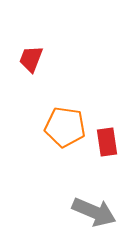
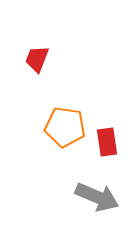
red trapezoid: moved 6 px right
gray arrow: moved 3 px right, 15 px up
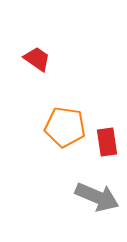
red trapezoid: rotated 104 degrees clockwise
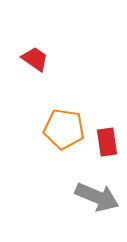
red trapezoid: moved 2 px left
orange pentagon: moved 1 px left, 2 px down
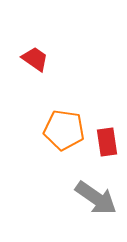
orange pentagon: moved 1 px down
gray arrow: moved 1 px left, 1 px down; rotated 12 degrees clockwise
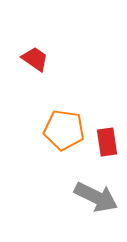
gray arrow: moved 1 px up; rotated 9 degrees counterclockwise
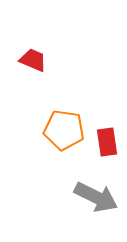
red trapezoid: moved 2 px left, 1 px down; rotated 12 degrees counterclockwise
